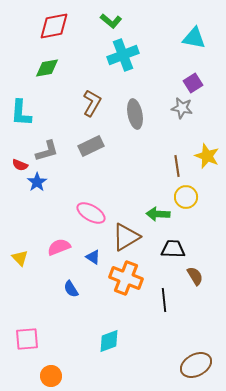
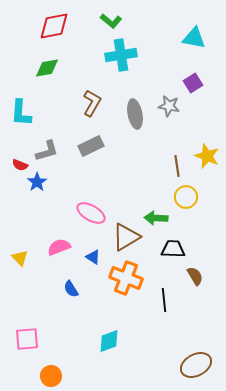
cyan cross: moved 2 px left; rotated 12 degrees clockwise
gray star: moved 13 px left, 2 px up
green arrow: moved 2 px left, 4 px down
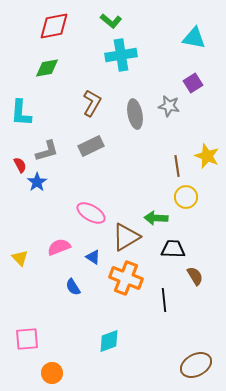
red semicircle: rotated 140 degrees counterclockwise
blue semicircle: moved 2 px right, 2 px up
orange circle: moved 1 px right, 3 px up
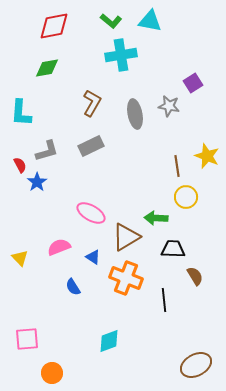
cyan triangle: moved 44 px left, 17 px up
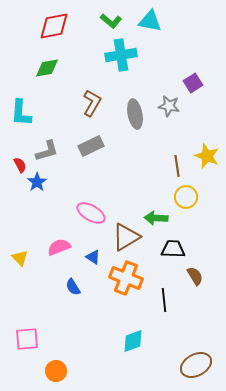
cyan diamond: moved 24 px right
orange circle: moved 4 px right, 2 px up
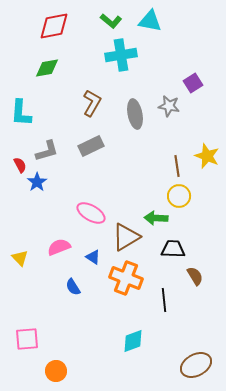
yellow circle: moved 7 px left, 1 px up
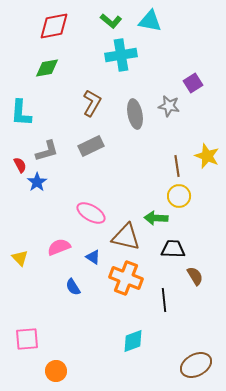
brown triangle: rotated 44 degrees clockwise
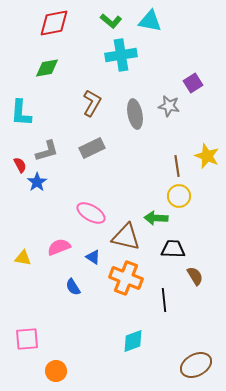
red diamond: moved 3 px up
gray rectangle: moved 1 px right, 2 px down
yellow triangle: moved 3 px right; rotated 36 degrees counterclockwise
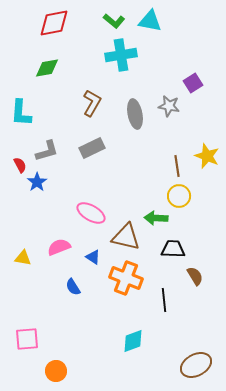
green L-shape: moved 3 px right
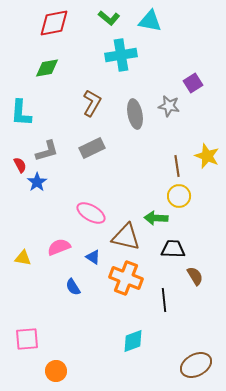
green L-shape: moved 5 px left, 3 px up
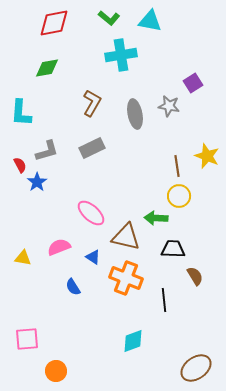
pink ellipse: rotated 12 degrees clockwise
brown ellipse: moved 3 px down; rotated 8 degrees counterclockwise
